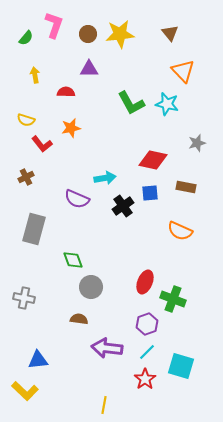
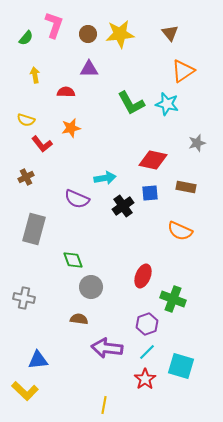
orange triangle: rotated 40 degrees clockwise
red ellipse: moved 2 px left, 6 px up
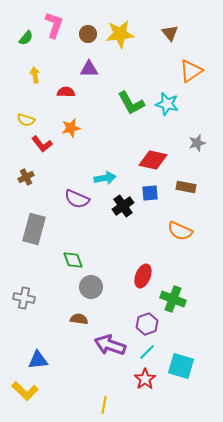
orange triangle: moved 8 px right
purple arrow: moved 3 px right, 3 px up; rotated 12 degrees clockwise
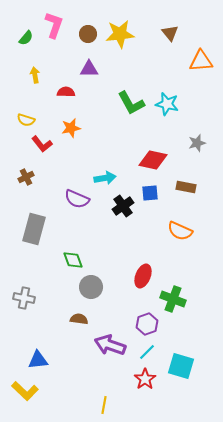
orange triangle: moved 10 px right, 10 px up; rotated 30 degrees clockwise
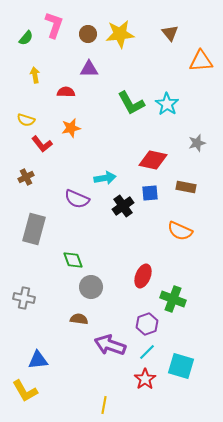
cyan star: rotated 20 degrees clockwise
yellow L-shape: rotated 16 degrees clockwise
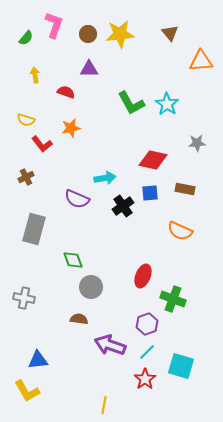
red semicircle: rotated 18 degrees clockwise
gray star: rotated 12 degrees clockwise
brown rectangle: moved 1 px left, 2 px down
yellow L-shape: moved 2 px right
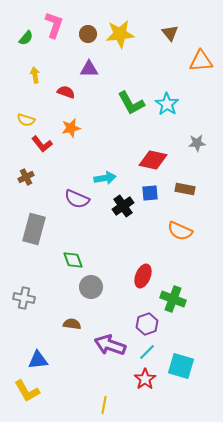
brown semicircle: moved 7 px left, 5 px down
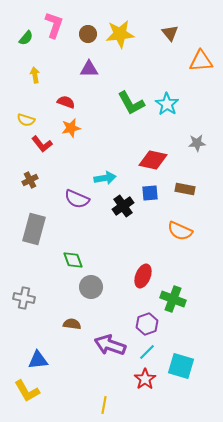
red semicircle: moved 10 px down
brown cross: moved 4 px right, 3 px down
